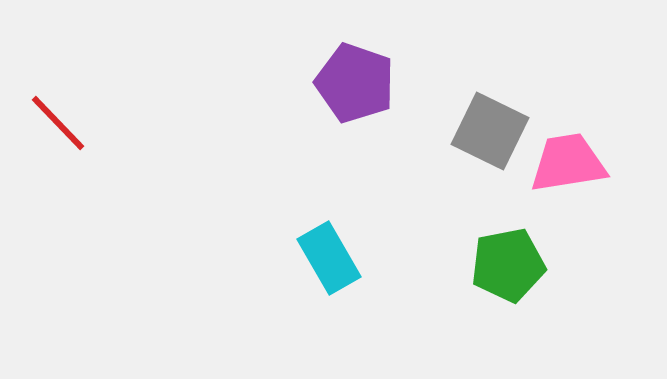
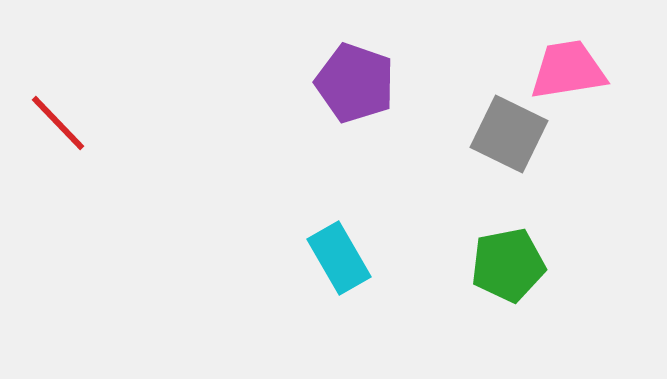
gray square: moved 19 px right, 3 px down
pink trapezoid: moved 93 px up
cyan rectangle: moved 10 px right
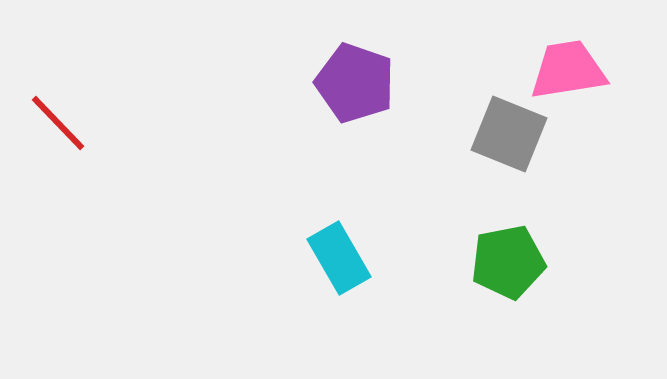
gray square: rotated 4 degrees counterclockwise
green pentagon: moved 3 px up
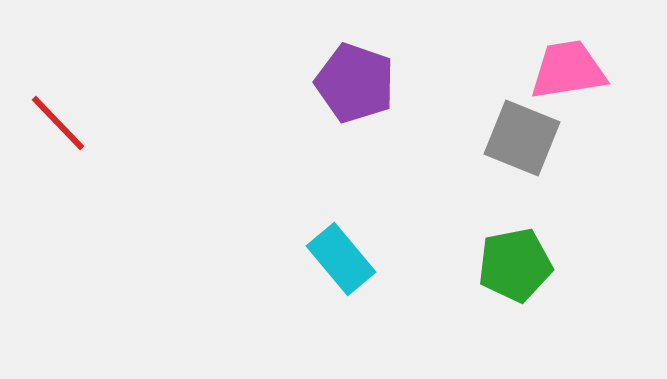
gray square: moved 13 px right, 4 px down
cyan rectangle: moved 2 px right, 1 px down; rotated 10 degrees counterclockwise
green pentagon: moved 7 px right, 3 px down
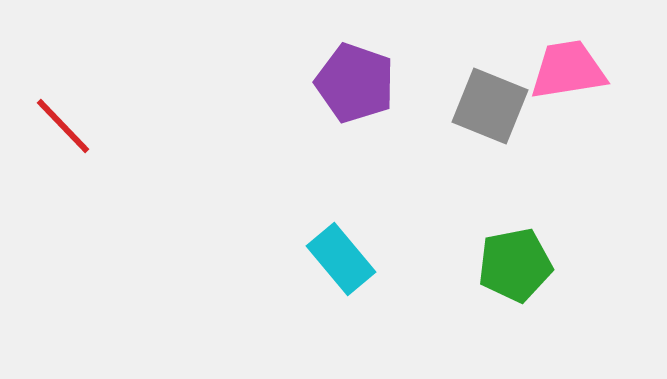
red line: moved 5 px right, 3 px down
gray square: moved 32 px left, 32 px up
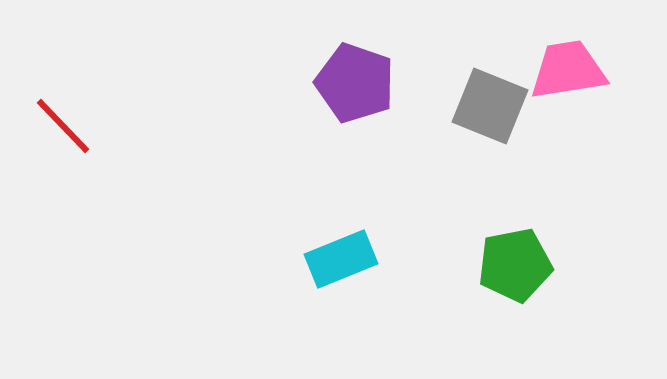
cyan rectangle: rotated 72 degrees counterclockwise
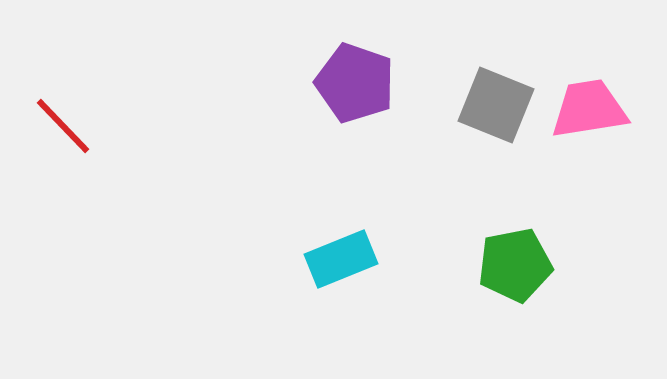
pink trapezoid: moved 21 px right, 39 px down
gray square: moved 6 px right, 1 px up
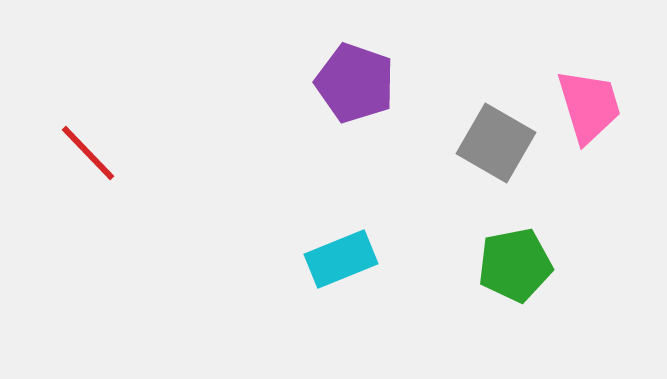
gray square: moved 38 px down; rotated 8 degrees clockwise
pink trapezoid: moved 3 px up; rotated 82 degrees clockwise
red line: moved 25 px right, 27 px down
